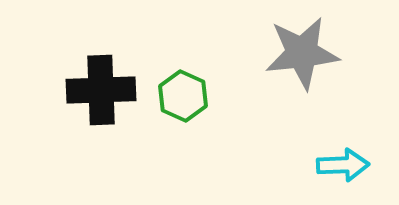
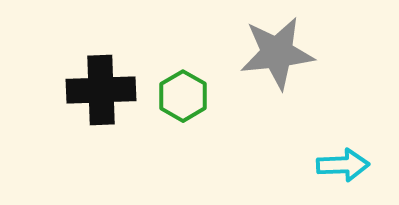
gray star: moved 25 px left
green hexagon: rotated 6 degrees clockwise
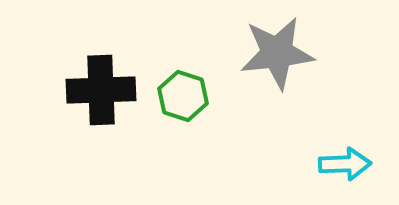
green hexagon: rotated 12 degrees counterclockwise
cyan arrow: moved 2 px right, 1 px up
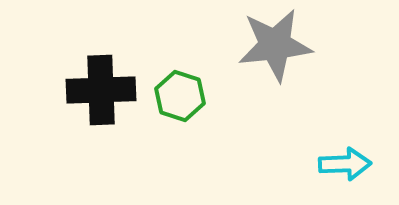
gray star: moved 2 px left, 8 px up
green hexagon: moved 3 px left
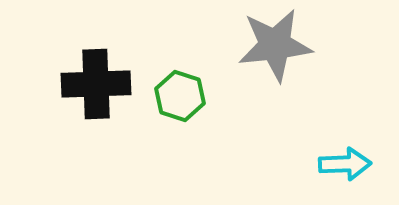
black cross: moved 5 px left, 6 px up
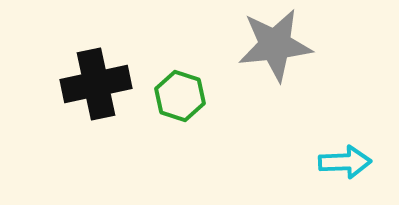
black cross: rotated 10 degrees counterclockwise
cyan arrow: moved 2 px up
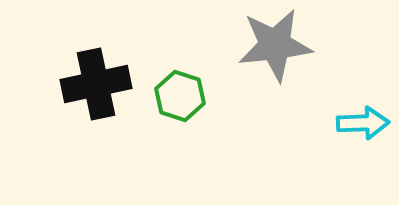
cyan arrow: moved 18 px right, 39 px up
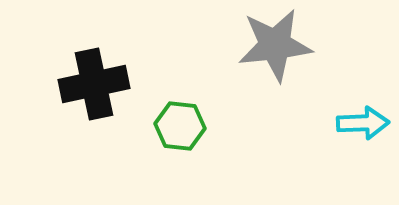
black cross: moved 2 px left
green hexagon: moved 30 px down; rotated 12 degrees counterclockwise
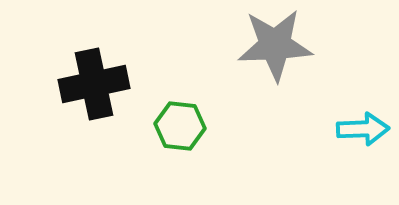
gray star: rotated 4 degrees clockwise
cyan arrow: moved 6 px down
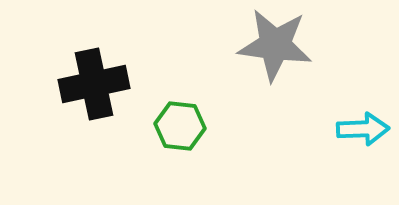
gray star: rotated 10 degrees clockwise
